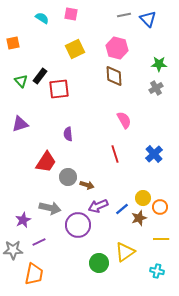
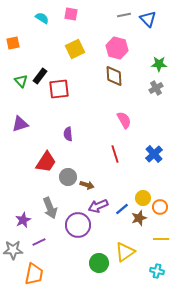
gray arrow: rotated 55 degrees clockwise
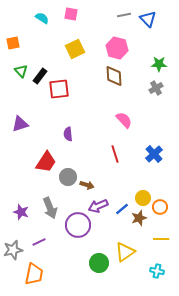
green triangle: moved 10 px up
pink semicircle: rotated 12 degrees counterclockwise
purple star: moved 2 px left, 8 px up; rotated 28 degrees counterclockwise
gray star: rotated 12 degrees counterclockwise
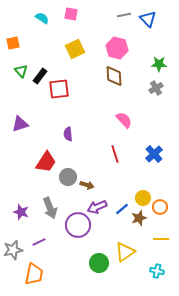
purple arrow: moved 1 px left, 1 px down
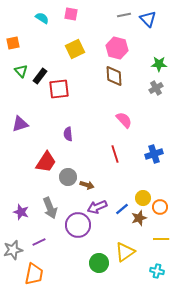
blue cross: rotated 24 degrees clockwise
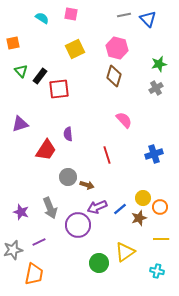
green star: rotated 14 degrees counterclockwise
brown diamond: rotated 20 degrees clockwise
red line: moved 8 px left, 1 px down
red trapezoid: moved 12 px up
blue line: moved 2 px left
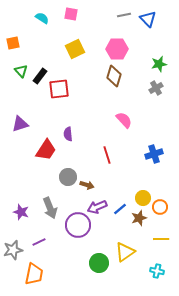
pink hexagon: moved 1 px down; rotated 15 degrees counterclockwise
